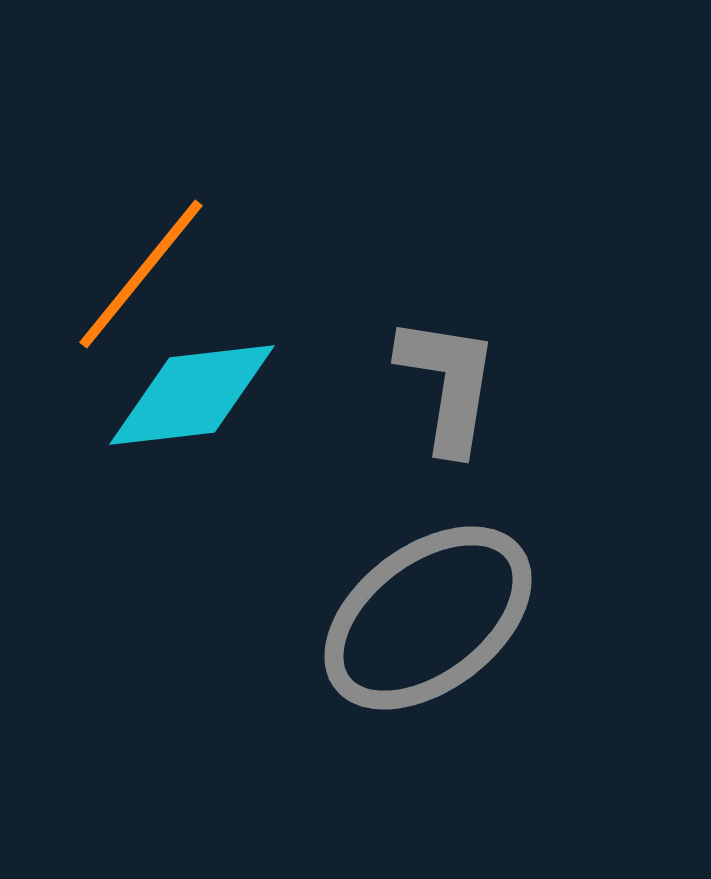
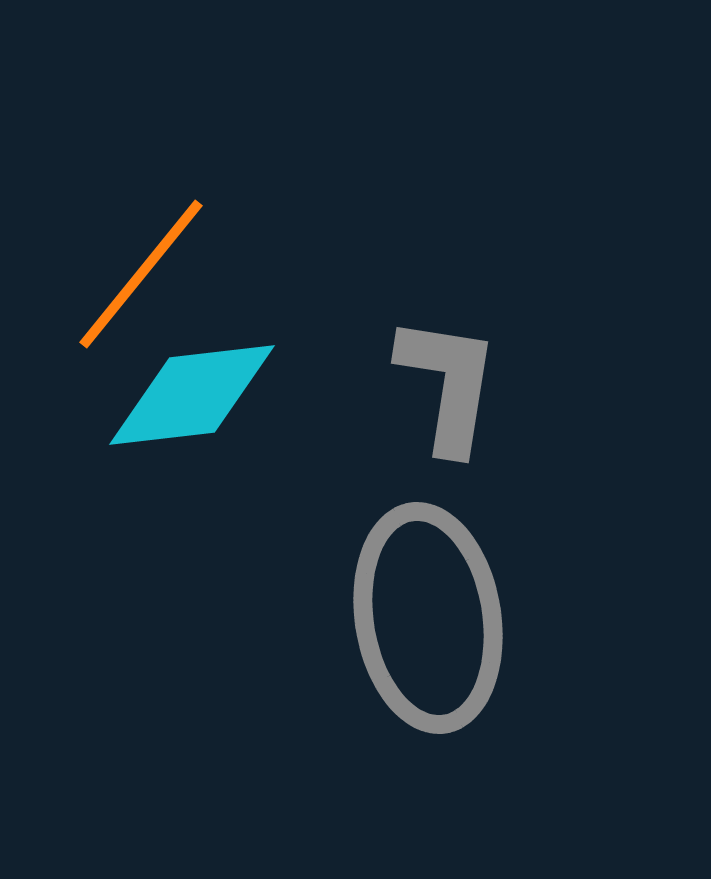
gray ellipse: rotated 62 degrees counterclockwise
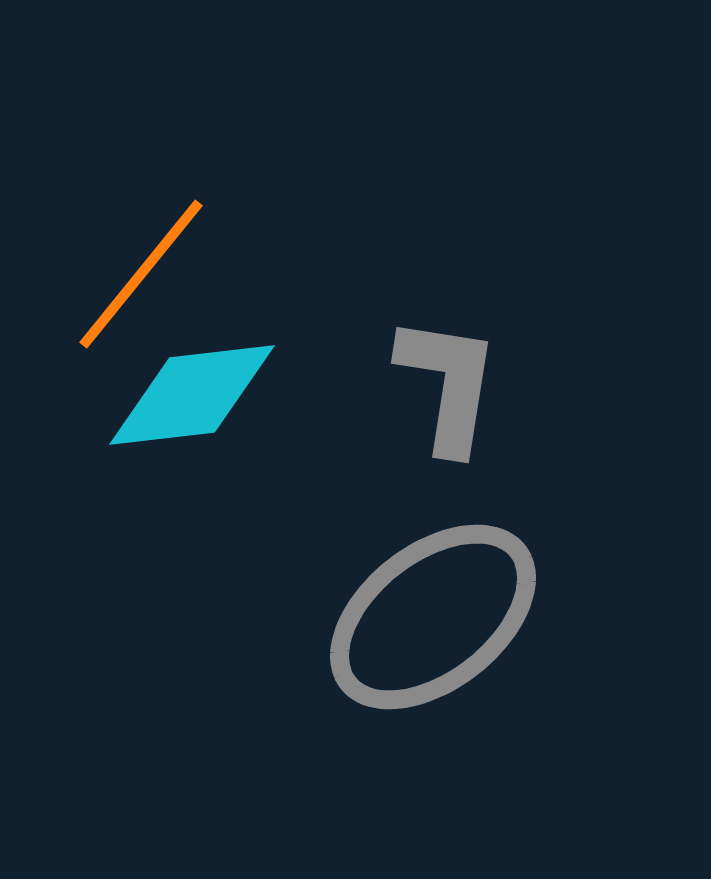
gray ellipse: moved 5 px right, 1 px up; rotated 61 degrees clockwise
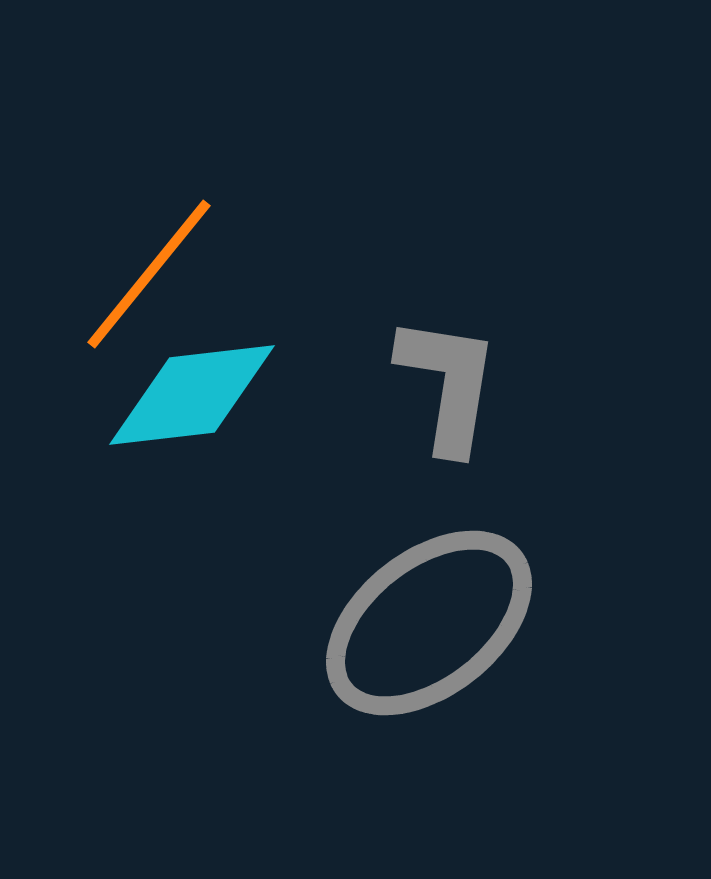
orange line: moved 8 px right
gray ellipse: moved 4 px left, 6 px down
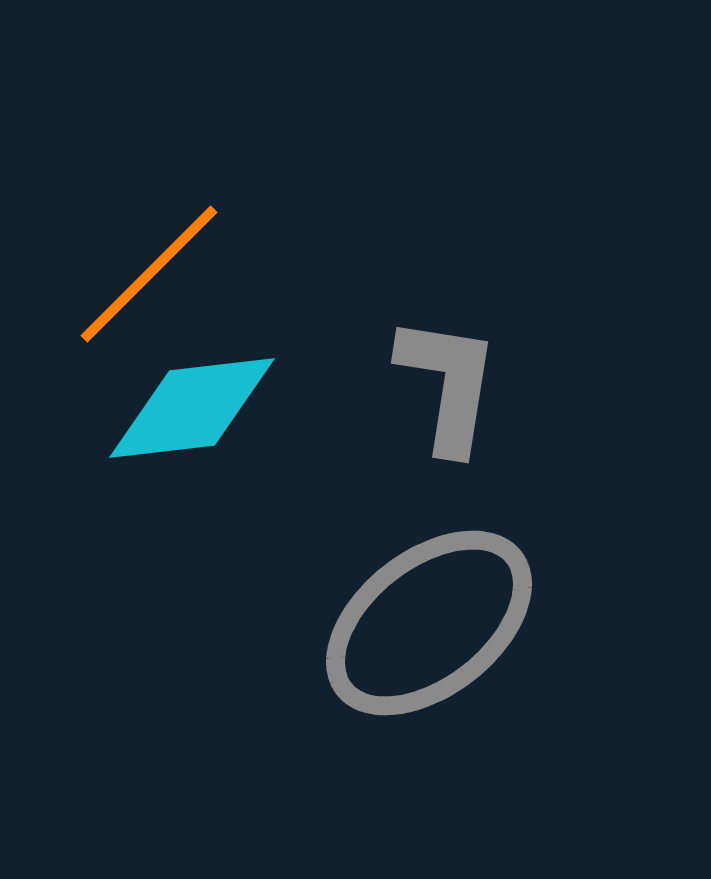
orange line: rotated 6 degrees clockwise
cyan diamond: moved 13 px down
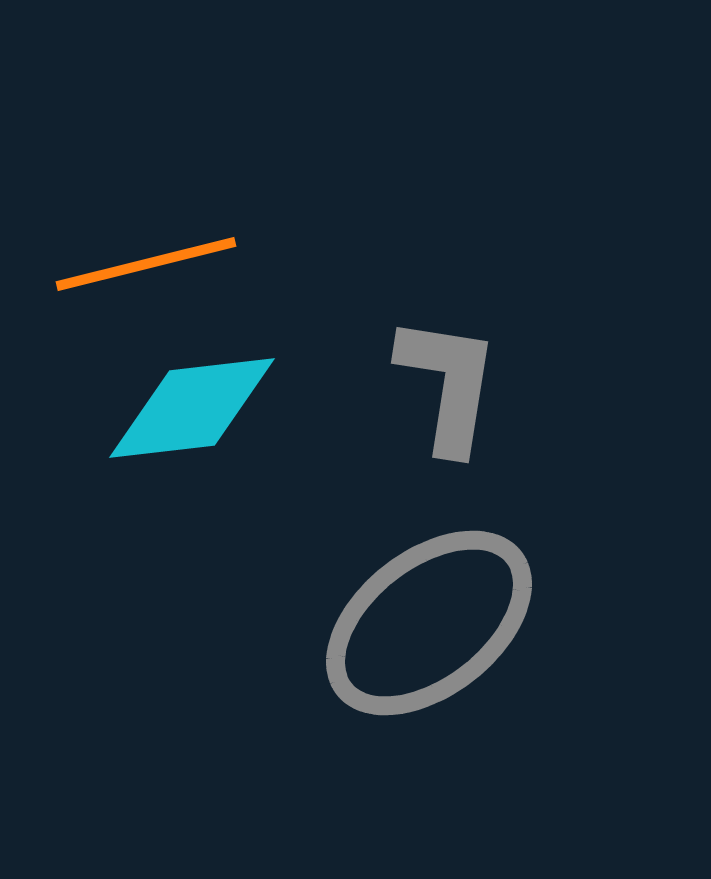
orange line: moved 3 px left, 10 px up; rotated 31 degrees clockwise
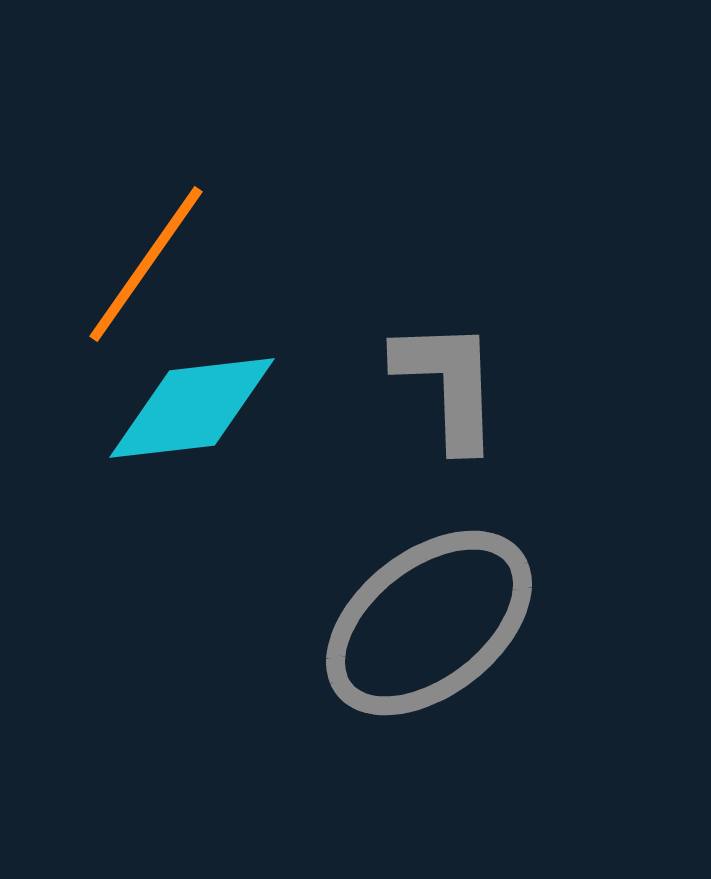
orange line: rotated 41 degrees counterclockwise
gray L-shape: rotated 11 degrees counterclockwise
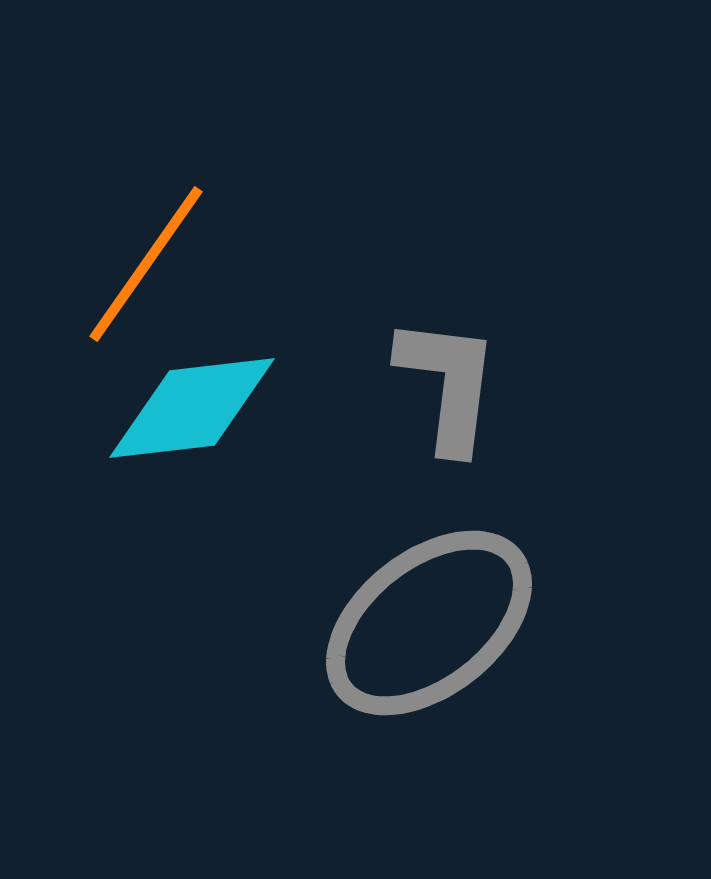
gray L-shape: rotated 9 degrees clockwise
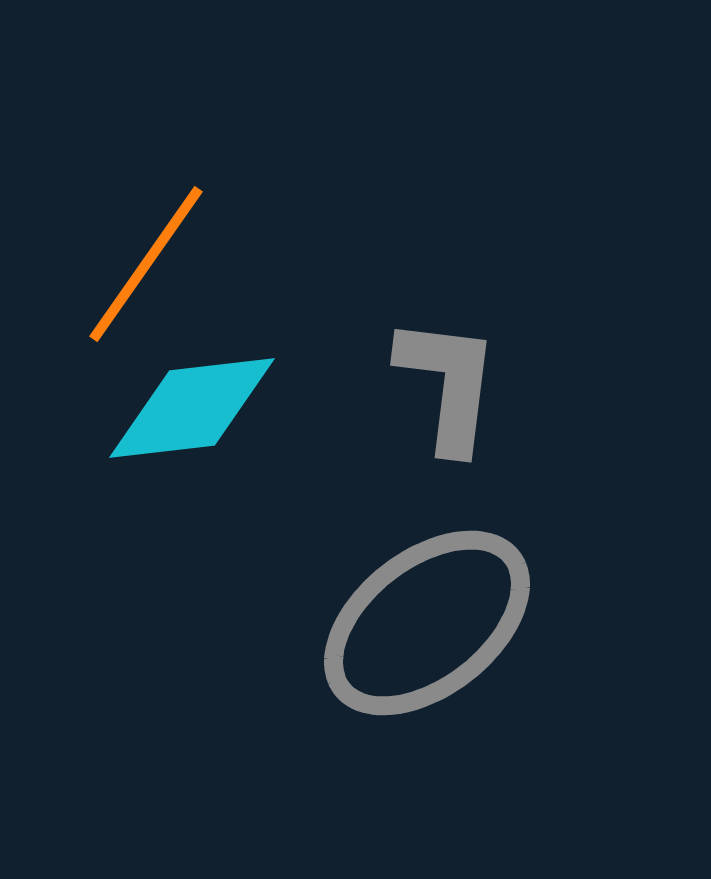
gray ellipse: moved 2 px left
